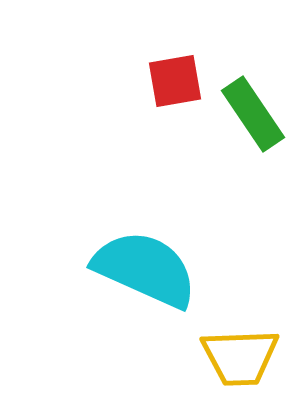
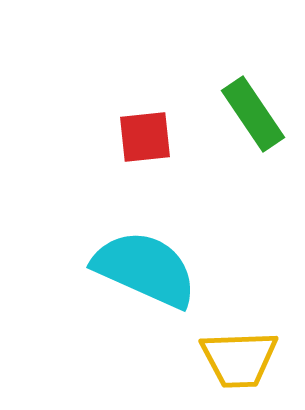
red square: moved 30 px left, 56 px down; rotated 4 degrees clockwise
yellow trapezoid: moved 1 px left, 2 px down
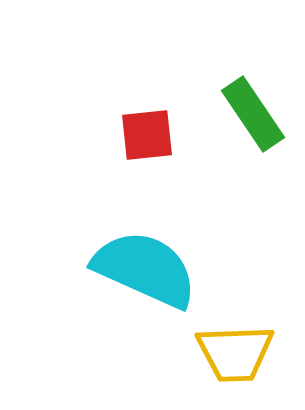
red square: moved 2 px right, 2 px up
yellow trapezoid: moved 4 px left, 6 px up
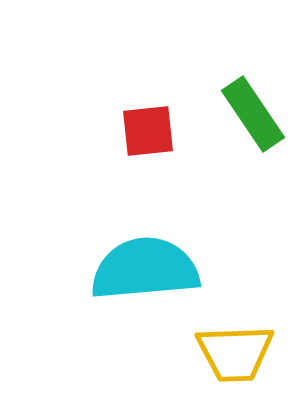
red square: moved 1 px right, 4 px up
cyan semicircle: rotated 29 degrees counterclockwise
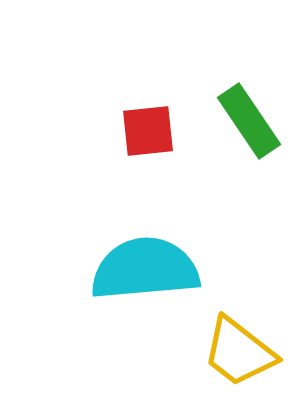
green rectangle: moved 4 px left, 7 px down
yellow trapezoid: moved 4 px right, 1 px up; rotated 40 degrees clockwise
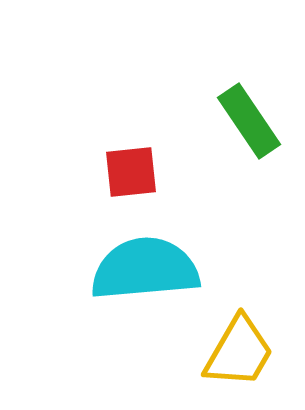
red square: moved 17 px left, 41 px down
yellow trapezoid: rotated 98 degrees counterclockwise
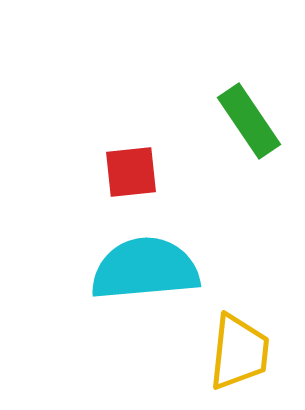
yellow trapezoid: rotated 24 degrees counterclockwise
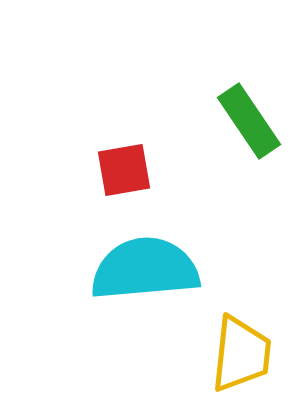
red square: moved 7 px left, 2 px up; rotated 4 degrees counterclockwise
yellow trapezoid: moved 2 px right, 2 px down
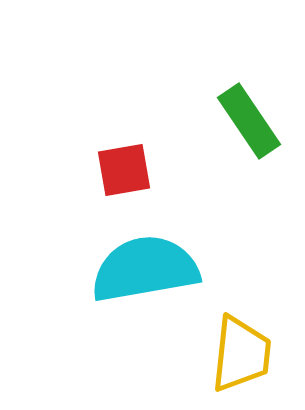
cyan semicircle: rotated 5 degrees counterclockwise
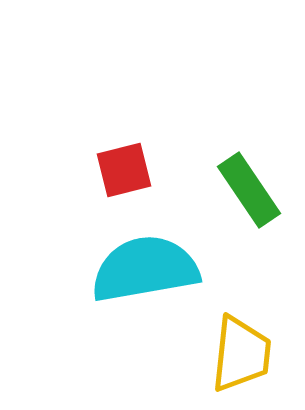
green rectangle: moved 69 px down
red square: rotated 4 degrees counterclockwise
